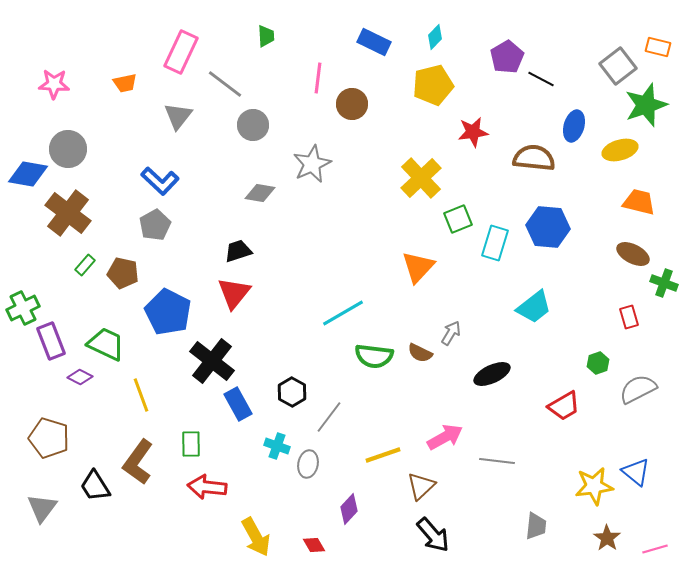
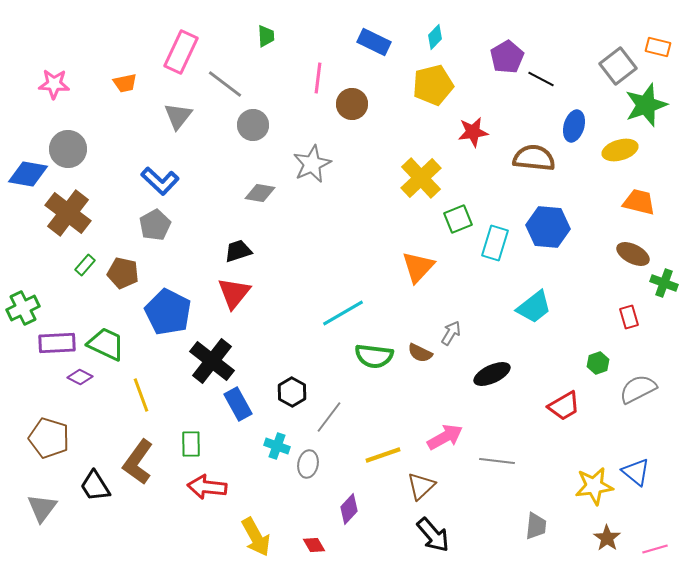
purple rectangle at (51, 341): moved 6 px right, 2 px down; rotated 72 degrees counterclockwise
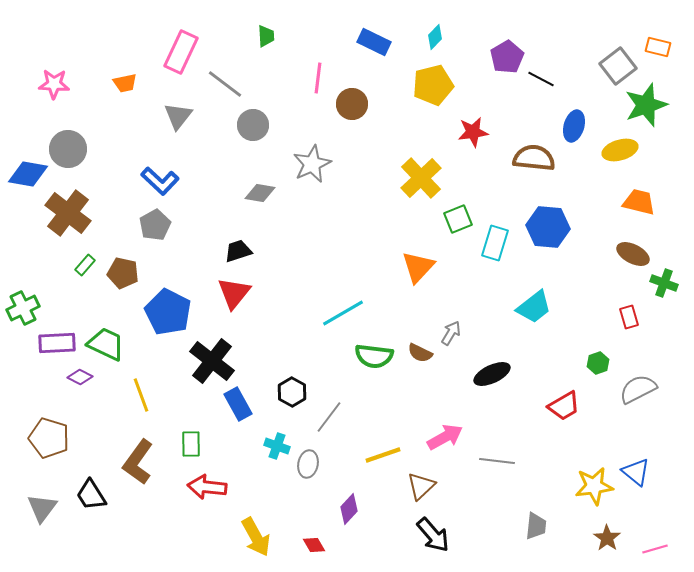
black trapezoid at (95, 486): moved 4 px left, 9 px down
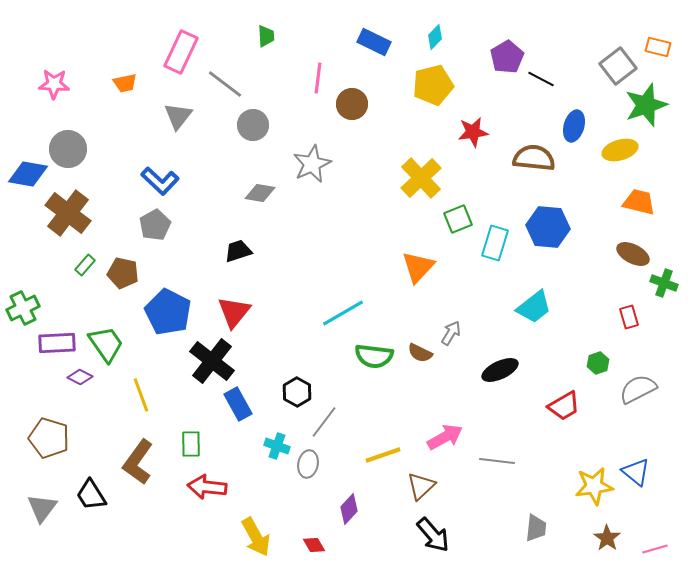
red triangle at (234, 293): moved 19 px down
green trapezoid at (106, 344): rotated 30 degrees clockwise
black ellipse at (492, 374): moved 8 px right, 4 px up
black hexagon at (292, 392): moved 5 px right
gray line at (329, 417): moved 5 px left, 5 px down
gray trapezoid at (536, 526): moved 2 px down
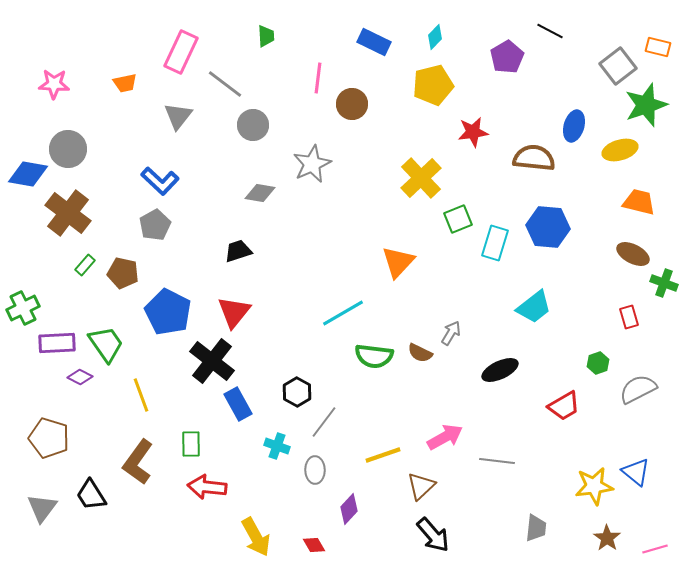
black line at (541, 79): moved 9 px right, 48 px up
orange triangle at (418, 267): moved 20 px left, 5 px up
gray ellipse at (308, 464): moved 7 px right, 6 px down; rotated 12 degrees counterclockwise
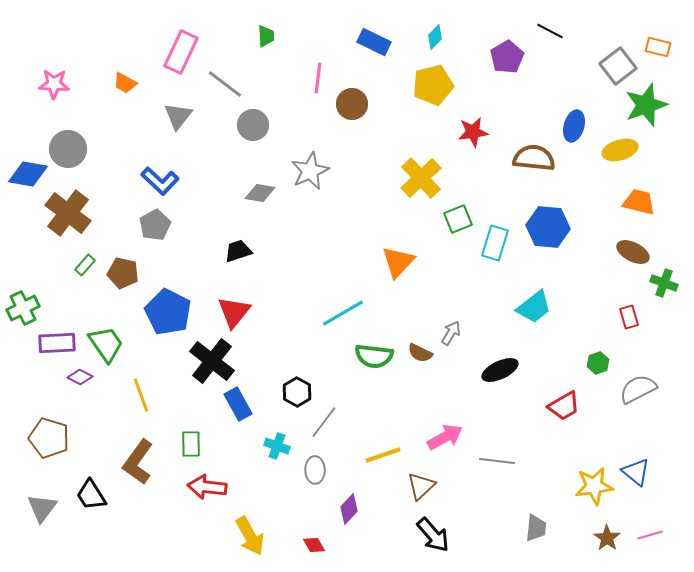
orange trapezoid at (125, 83): rotated 40 degrees clockwise
gray star at (312, 164): moved 2 px left, 7 px down
brown ellipse at (633, 254): moved 2 px up
yellow arrow at (256, 537): moved 6 px left, 1 px up
pink line at (655, 549): moved 5 px left, 14 px up
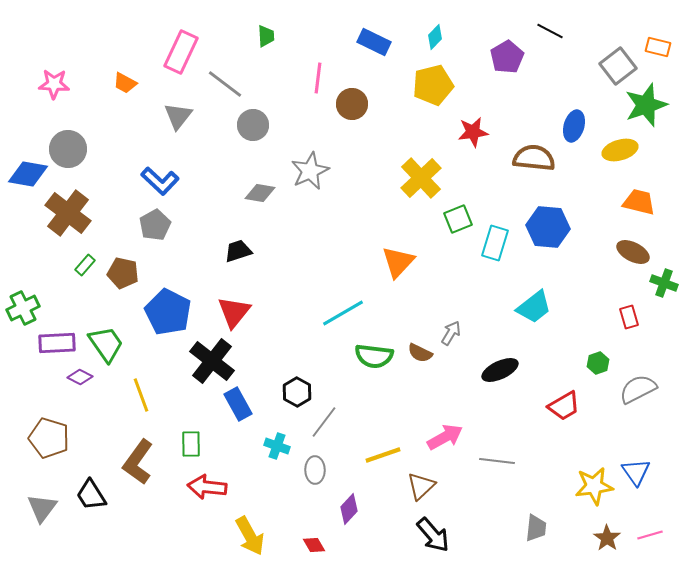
blue triangle at (636, 472): rotated 16 degrees clockwise
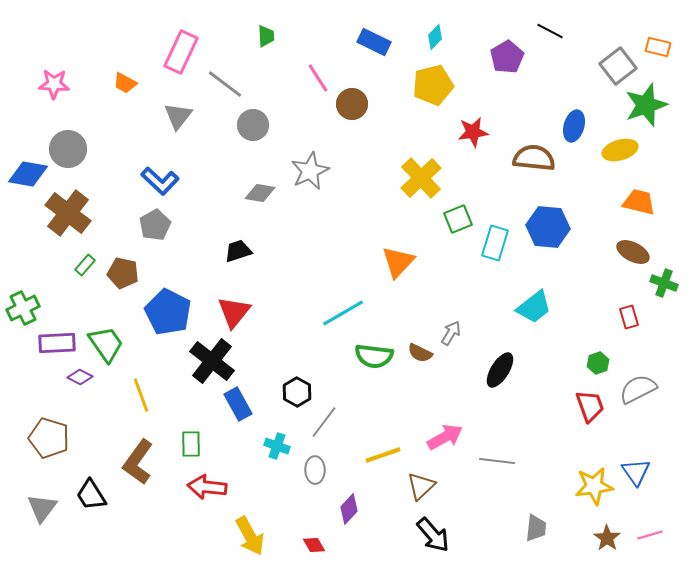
pink line at (318, 78): rotated 40 degrees counterclockwise
black ellipse at (500, 370): rotated 33 degrees counterclockwise
red trapezoid at (564, 406): moved 26 px right; rotated 80 degrees counterclockwise
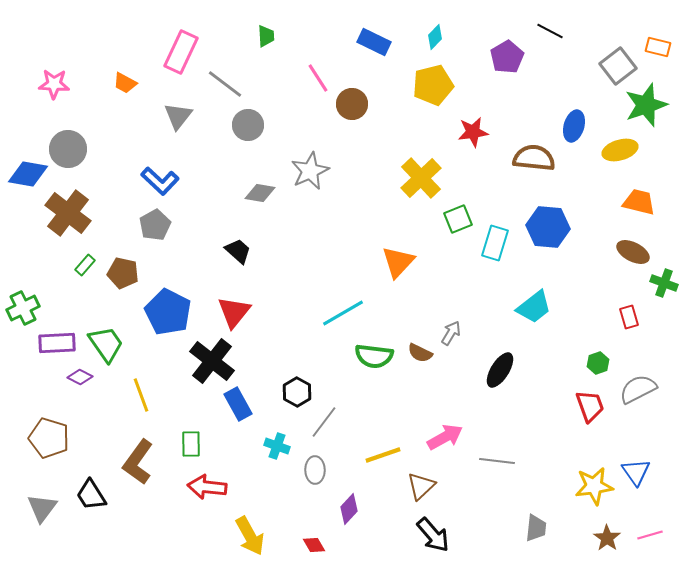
gray circle at (253, 125): moved 5 px left
black trapezoid at (238, 251): rotated 60 degrees clockwise
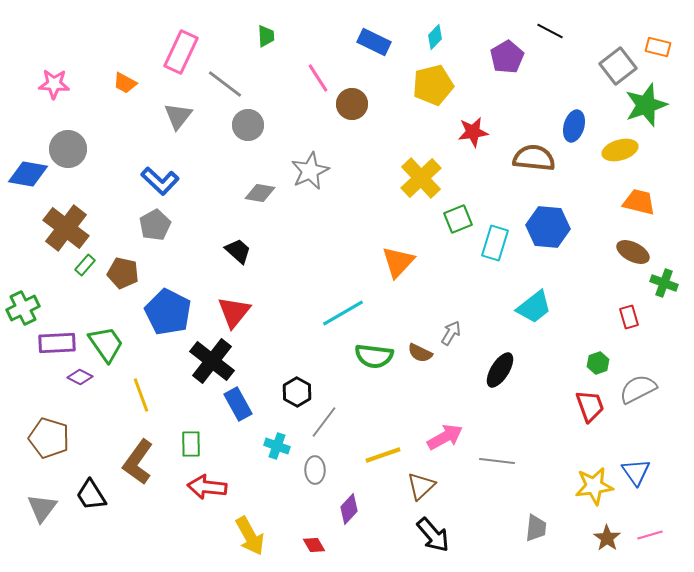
brown cross at (68, 213): moved 2 px left, 15 px down
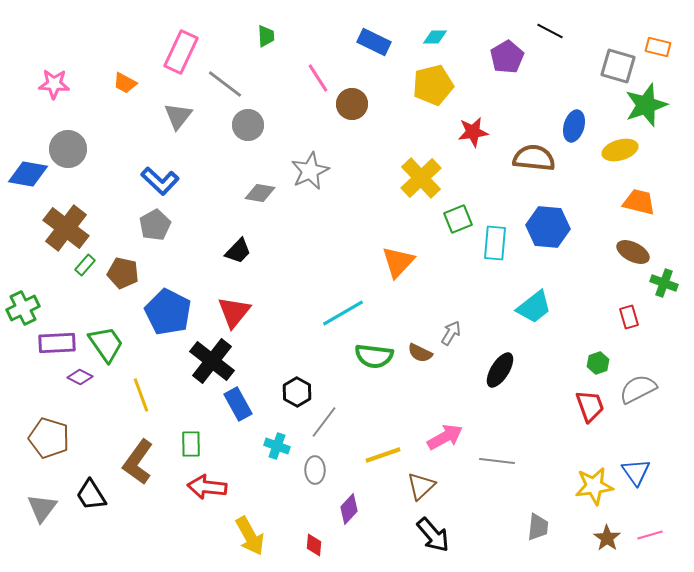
cyan diamond at (435, 37): rotated 45 degrees clockwise
gray square at (618, 66): rotated 36 degrees counterclockwise
cyan rectangle at (495, 243): rotated 12 degrees counterclockwise
black trapezoid at (238, 251): rotated 92 degrees clockwise
gray trapezoid at (536, 528): moved 2 px right, 1 px up
red diamond at (314, 545): rotated 35 degrees clockwise
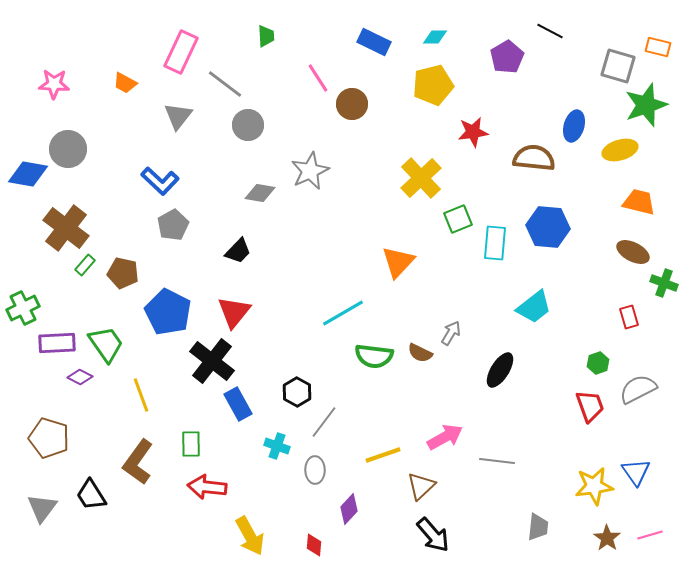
gray pentagon at (155, 225): moved 18 px right
